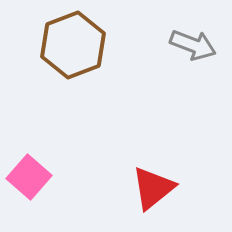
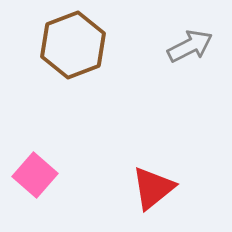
gray arrow: moved 3 px left, 1 px down; rotated 48 degrees counterclockwise
pink square: moved 6 px right, 2 px up
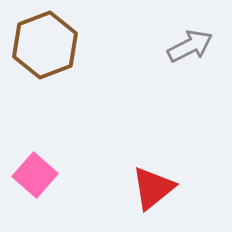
brown hexagon: moved 28 px left
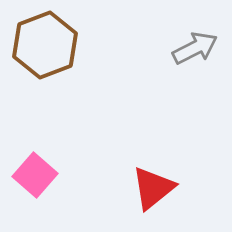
gray arrow: moved 5 px right, 2 px down
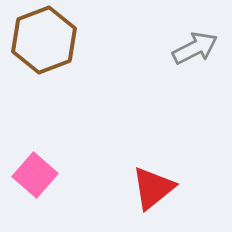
brown hexagon: moved 1 px left, 5 px up
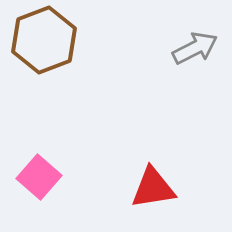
pink square: moved 4 px right, 2 px down
red triangle: rotated 30 degrees clockwise
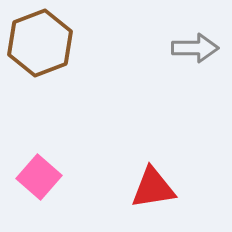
brown hexagon: moved 4 px left, 3 px down
gray arrow: rotated 27 degrees clockwise
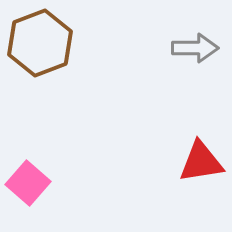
pink square: moved 11 px left, 6 px down
red triangle: moved 48 px right, 26 px up
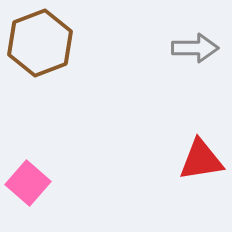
red triangle: moved 2 px up
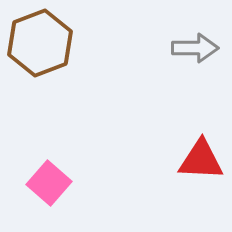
red triangle: rotated 12 degrees clockwise
pink square: moved 21 px right
